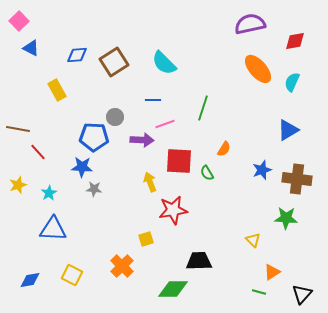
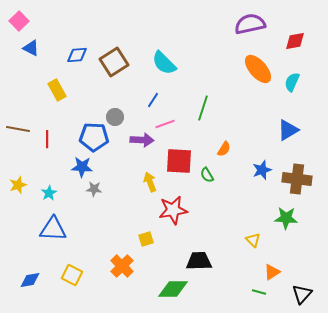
blue line at (153, 100): rotated 56 degrees counterclockwise
red line at (38, 152): moved 9 px right, 13 px up; rotated 42 degrees clockwise
green semicircle at (207, 173): moved 2 px down
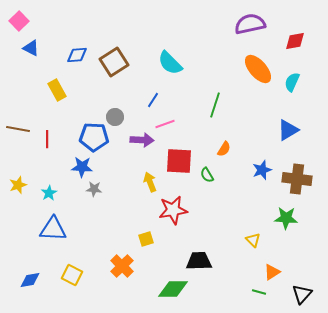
cyan semicircle at (164, 63): moved 6 px right
green line at (203, 108): moved 12 px right, 3 px up
